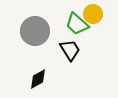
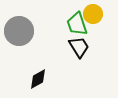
green trapezoid: rotated 30 degrees clockwise
gray circle: moved 16 px left
black trapezoid: moved 9 px right, 3 px up
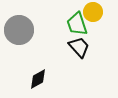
yellow circle: moved 2 px up
gray circle: moved 1 px up
black trapezoid: rotated 10 degrees counterclockwise
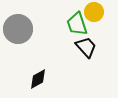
yellow circle: moved 1 px right
gray circle: moved 1 px left, 1 px up
black trapezoid: moved 7 px right
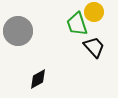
gray circle: moved 2 px down
black trapezoid: moved 8 px right
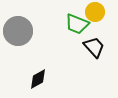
yellow circle: moved 1 px right
green trapezoid: rotated 50 degrees counterclockwise
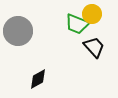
yellow circle: moved 3 px left, 2 px down
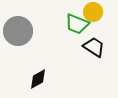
yellow circle: moved 1 px right, 2 px up
black trapezoid: rotated 15 degrees counterclockwise
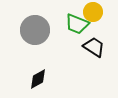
gray circle: moved 17 px right, 1 px up
